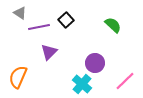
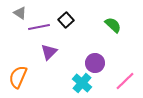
cyan cross: moved 1 px up
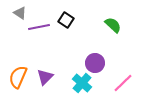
black square: rotated 14 degrees counterclockwise
purple triangle: moved 4 px left, 25 px down
pink line: moved 2 px left, 2 px down
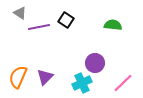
green semicircle: rotated 36 degrees counterclockwise
cyan cross: rotated 24 degrees clockwise
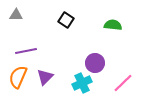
gray triangle: moved 4 px left, 2 px down; rotated 32 degrees counterclockwise
purple line: moved 13 px left, 24 px down
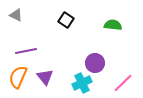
gray triangle: rotated 24 degrees clockwise
purple triangle: rotated 24 degrees counterclockwise
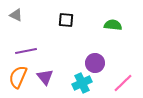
black square: rotated 28 degrees counterclockwise
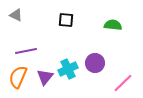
purple triangle: rotated 18 degrees clockwise
cyan cross: moved 14 px left, 14 px up
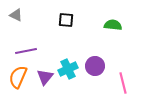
purple circle: moved 3 px down
pink line: rotated 60 degrees counterclockwise
